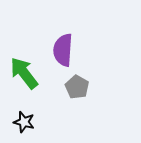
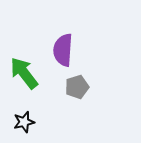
gray pentagon: rotated 25 degrees clockwise
black star: rotated 30 degrees counterclockwise
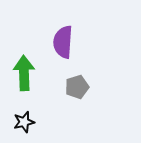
purple semicircle: moved 8 px up
green arrow: rotated 36 degrees clockwise
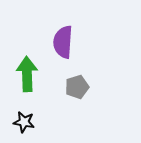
green arrow: moved 3 px right, 1 px down
black star: rotated 25 degrees clockwise
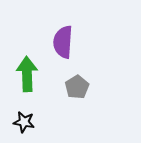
gray pentagon: rotated 15 degrees counterclockwise
